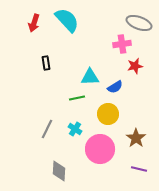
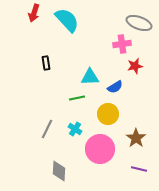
red arrow: moved 10 px up
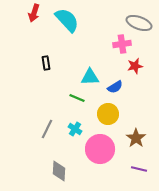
green line: rotated 35 degrees clockwise
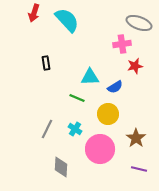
gray diamond: moved 2 px right, 4 px up
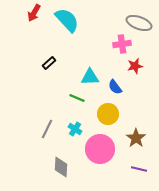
red arrow: rotated 12 degrees clockwise
black rectangle: moved 3 px right; rotated 56 degrees clockwise
blue semicircle: rotated 84 degrees clockwise
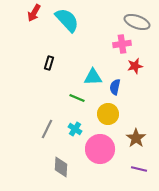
gray ellipse: moved 2 px left, 1 px up
black rectangle: rotated 32 degrees counterclockwise
cyan triangle: moved 3 px right
blue semicircle: rotated 49 degrees clockwise
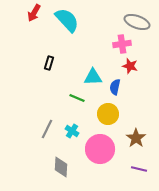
red star: moved 5 px left; rotated 28 degrees clockwise
cyan cross: moved 3 px left, 2 px down
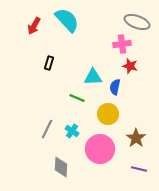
red arrow: moved 13 px down
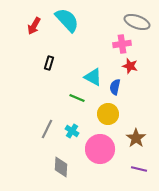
cyan triangle: rotated 30 degrees clockwise
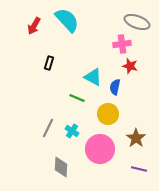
gray line: moved 1 px right, 1 px up
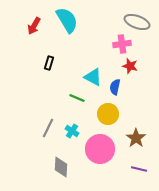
cyan semicircle: rotated 12 degrees clockwise
